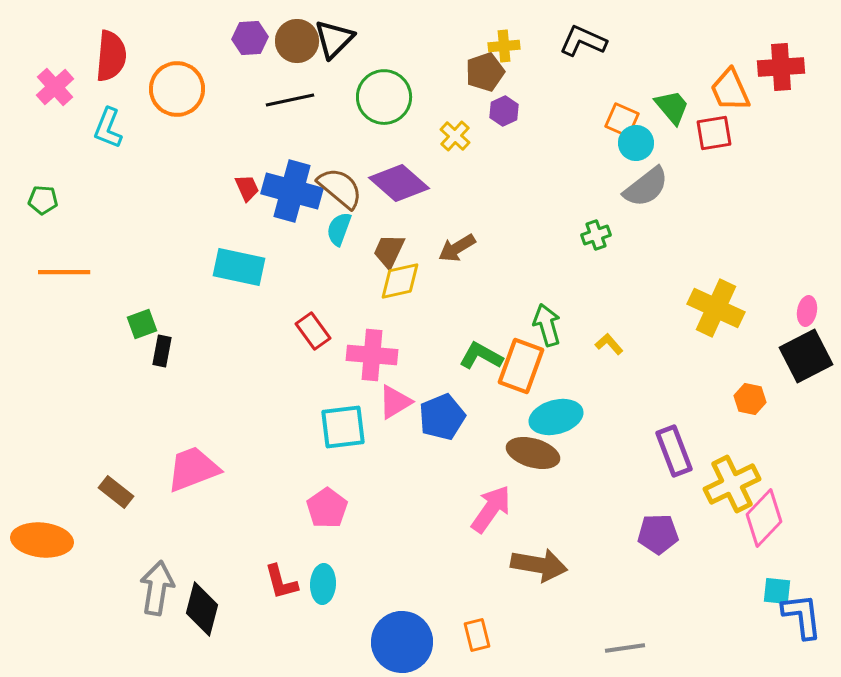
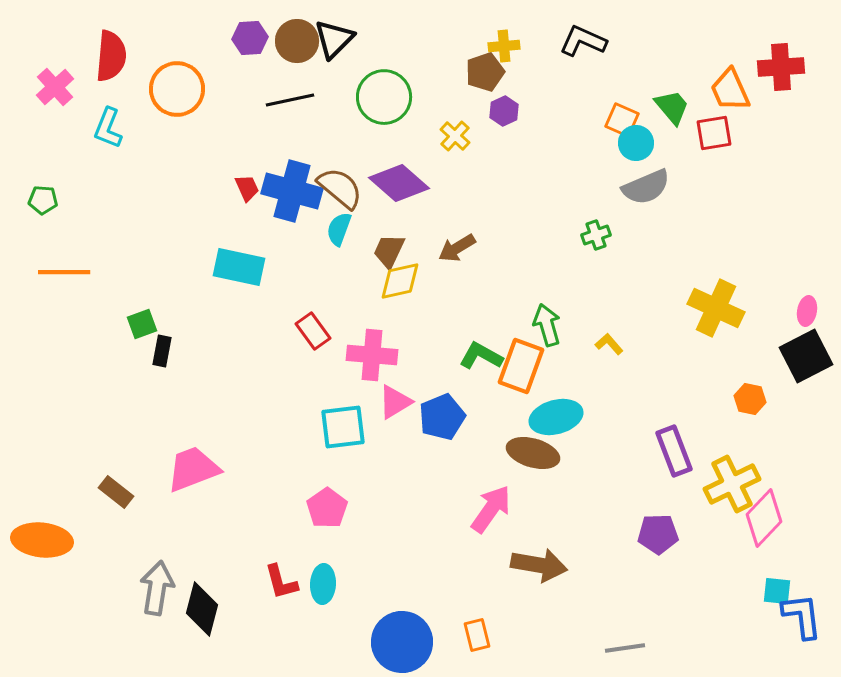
gray semicircle at (646, 187): rotated 15 degrees clockwise
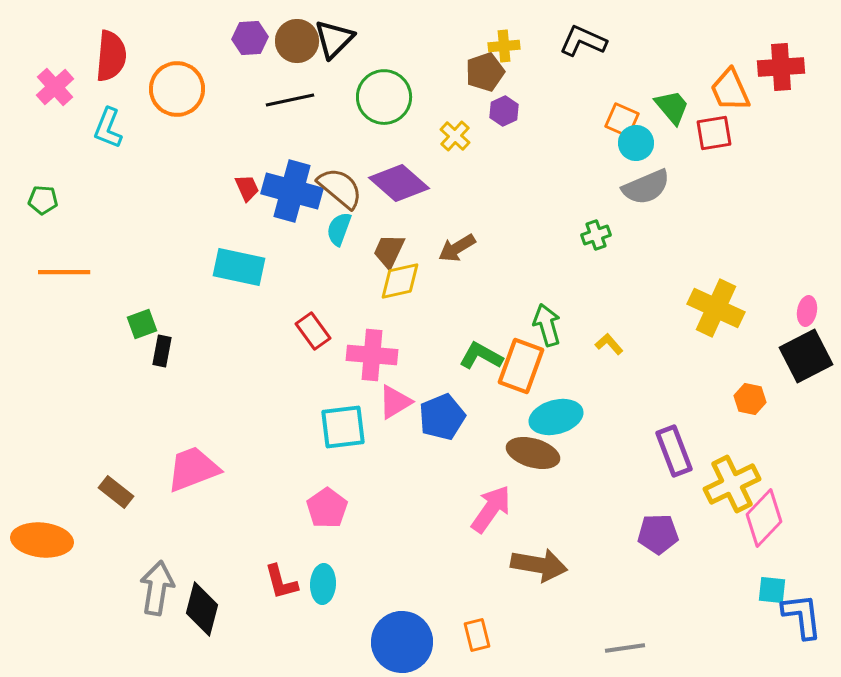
cyan square at (777, 591): moved 5 px left, 1 px up
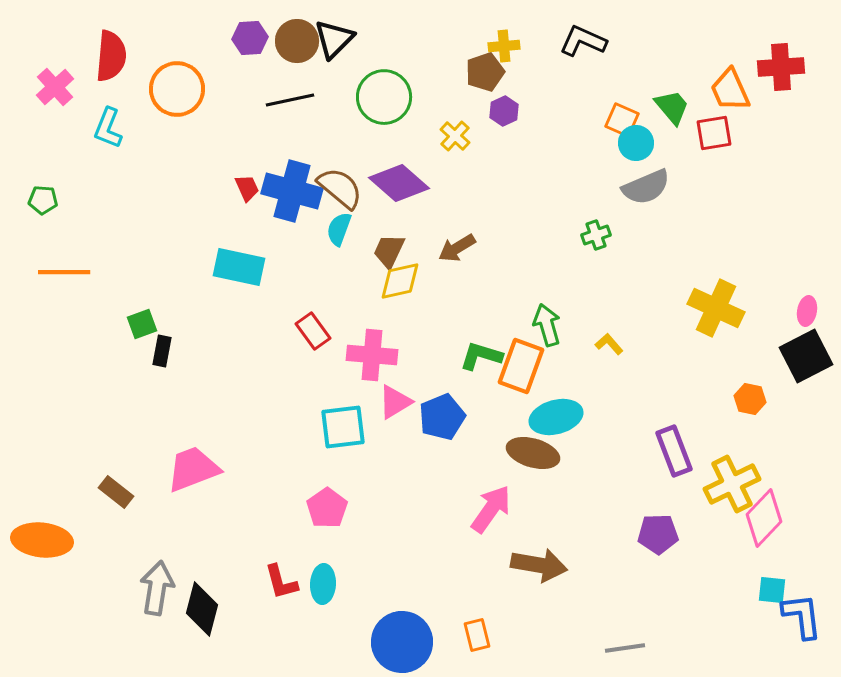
green L-shape at (481, 356): rotated 12 degrees counterclockwise
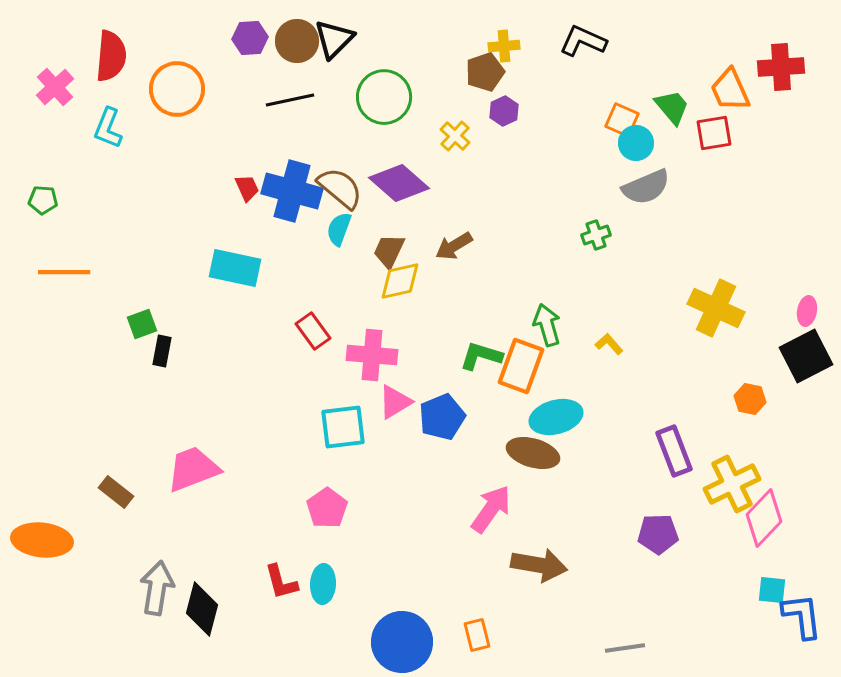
brown arrow at (457, 248): moved 3 px left, 2 px up
cyan rectangle at (239, 267): moved 4 px left, 1 px down
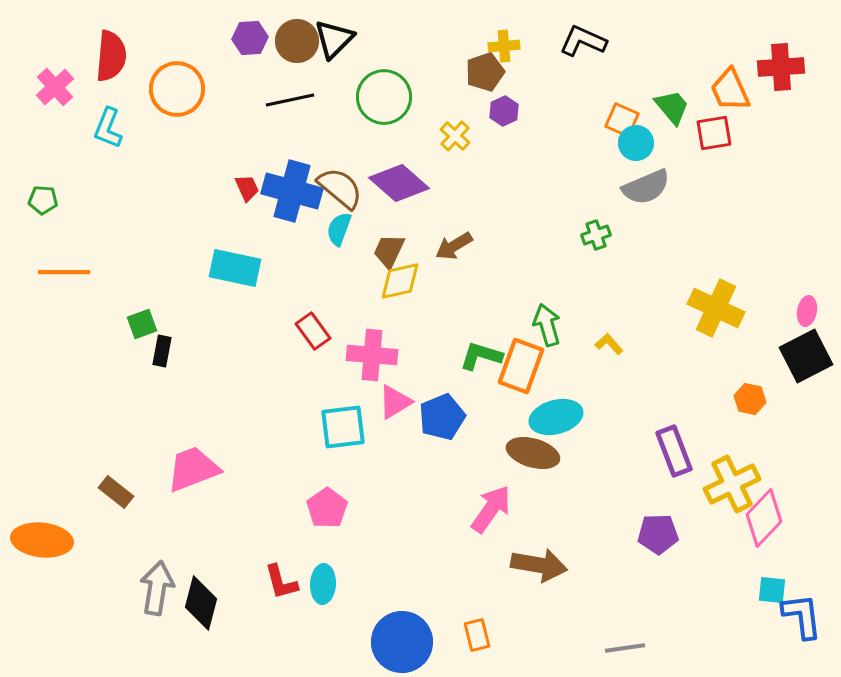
black diamond at (202, 609): moved 1 px left, 6 px up
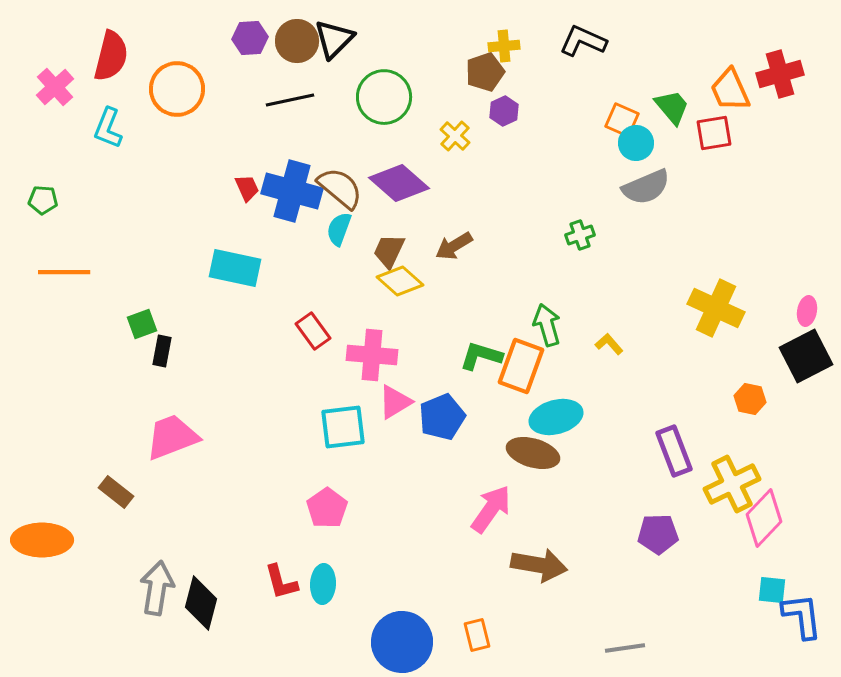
red semicircle at (111, 56): rotated 9 degrees clockwise
red cross at (781, 67): moved 1 px left, 7 px down; rotated 12 degrees counterclockwise
green cross at (596, 235): moved 16 px left
yellow diamond at (400, 281): rotated 54 degrees clockwise
pink trapezoid at (193, 469): moved 21 px left, 32 px up
orange ellipse at (42, 540): rotated 6 degrees counterclockwise
